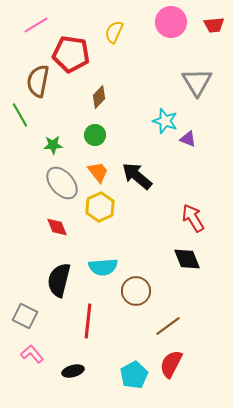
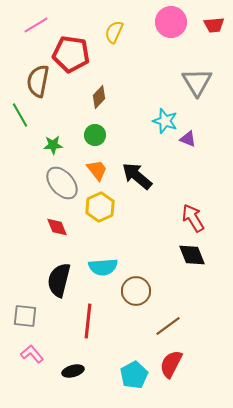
orange trapezoid: moved 1 px left, 2 px up
black diamond: moved 5 px right, 4 px up
gray square: rotated 20 degrees counterclockwise
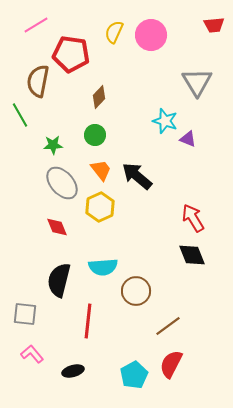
pink circle: moved 20 px left, 13 px down
orange trapezoid: moved 4 px right
gray square: moved 2 px up
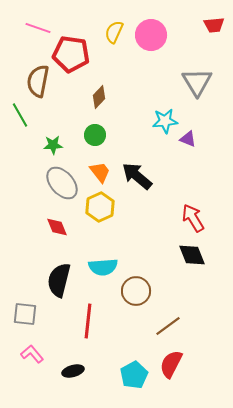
pink line: moved 2 px right, 3 px down; rotated 50 degrees clockwise
cyan star: rotated 25 degrees counterclockwise
orange trapezoid: moved 1 px left, 2 px down
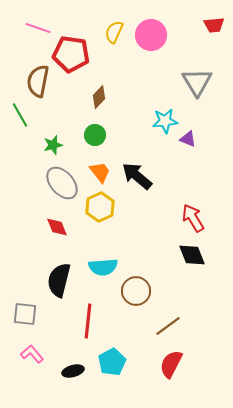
green star: rotated 12 degrees counterclockwise
cyan pentagon: moved 22 px left, 13 px up
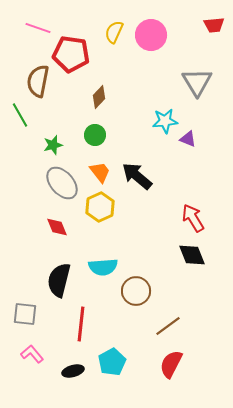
red line: moved 7 px left, 3 px down
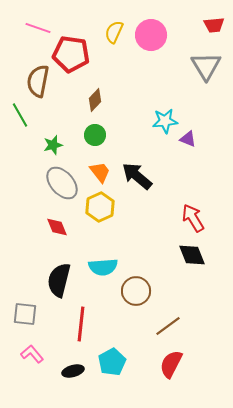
gray triangle: moved 9 px right, 16 px up
brown diamond: moved 4 px left, 3 px down
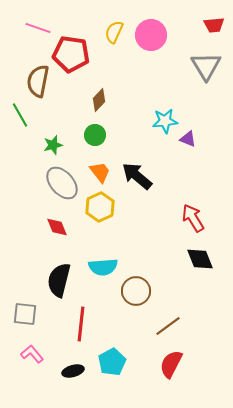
brown diamond: moved 4 px right
black diamond: moved 8 px right, 4 px down
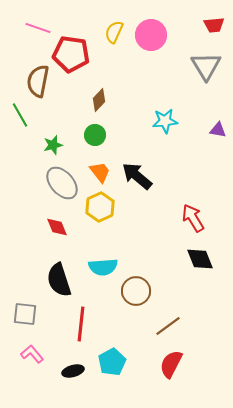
purple triangle: moved 30 px right, 9 px up; rotated 12 degrees counterclockwise
black semicircle: rotated 32 degrees counterclockwise
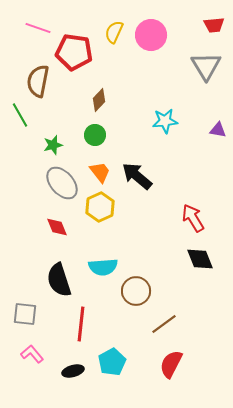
red pentagon: moved 3 px right, 2 px up
brown line: moved 4 px left, 2 px up
